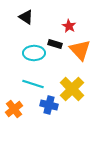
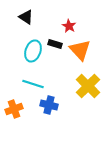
cyan ellipse: moved 1 px left, 2 px up; rotated 70 degrees counterclockwise
yellow cross: moved 16 px right, 3 px up
orange cross: rotated 18 degrees clockwise
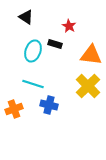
orange triangle: moved 11 px right, 5 px down; rotated 40 degrees counterclockwise
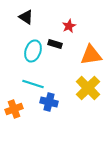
red star: rotated 16 degrees clockwise
orange triangle: rotated 15 degrees counterclockwise
yellow cross: moved 2 px down
blue cross: moved 3 px up
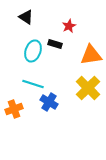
blue cross: rotated 18 degrees clockwise
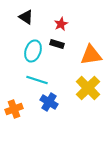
red star: moved 8 px left, 2 px up
black rectangle: moved 2 px right
cyan line: moved 4 px right, 4 px up
